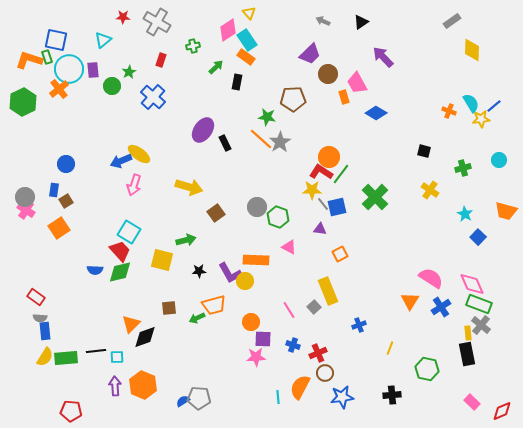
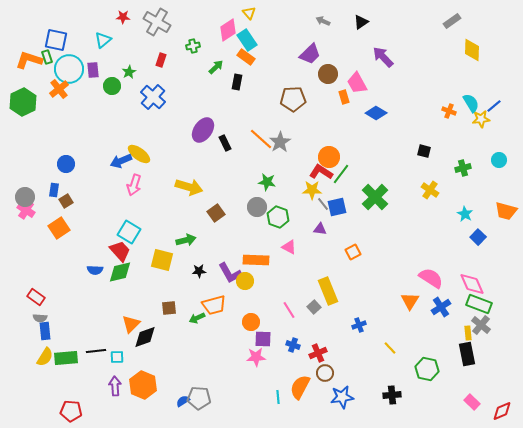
green star at (267, 117): moved 65 px down
orange square at (340, 254): moved 13 px right, 2 px up
yellow line at (390, 348): rotated 64 degrees counterclockwise
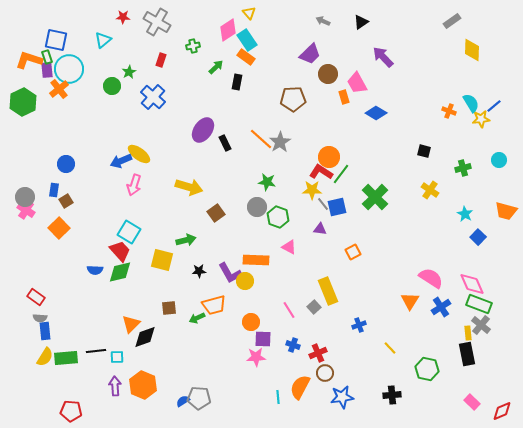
purple rectangle at (93, 70): moved 46 px left
orange square at (59, 228): rotated 10 degrees counterclockwise
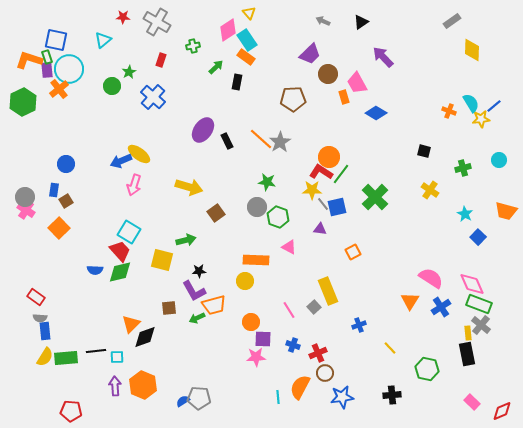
black rectangle at (225, 143): moved 2 px right, 2 px up
purple L-shape at (230, 273): moved 36 px left, 18 px down
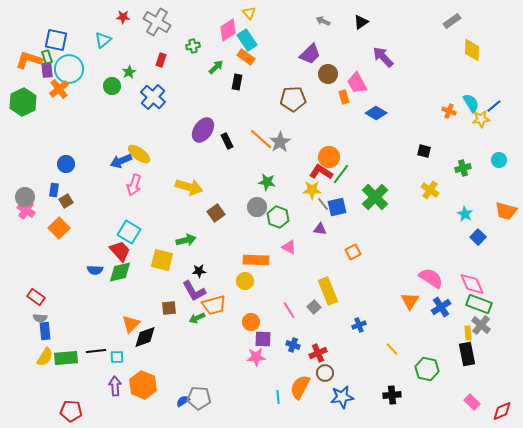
yellow line at (390, 348): moved 2 px right, 1 px down
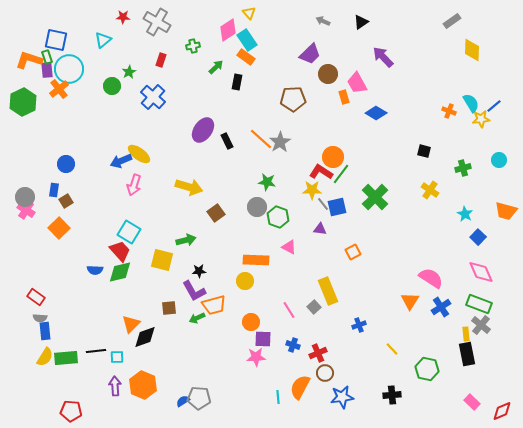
orange circle at (329, 157): moved 4 px right
pink diamond at (472, 284): moved 9 px right, 12 px up
yellow rectangle at (468, 333): moved 2 px left, 1 px down
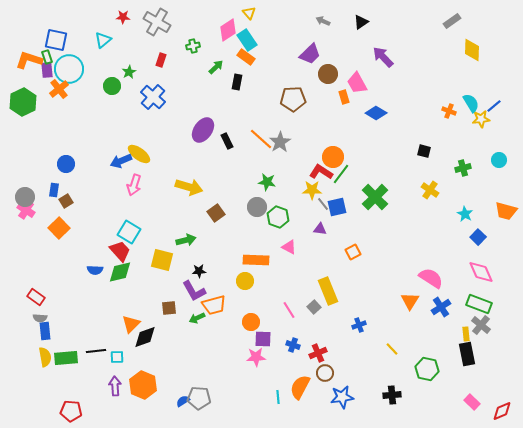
yellow semicircle at (45, 357): rotated 42 degrees counterclockwise
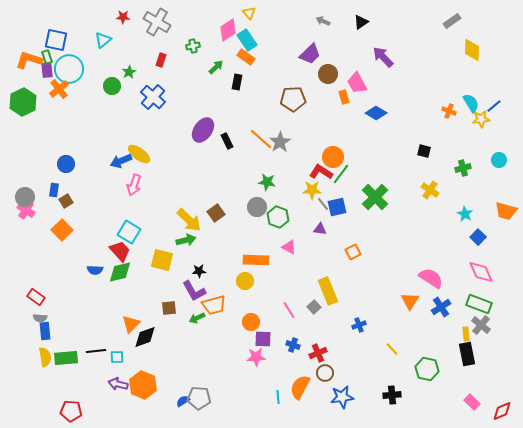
yellow arrow at (189, 187): moved 33 px down; rotated 28 degrees clockwise
orange square at (59, 228): moved 3 px right, 2 px down
purple arrow at (115, 386): moved 3 px right, 2 px up; rotated 72 degrees counterclockwise
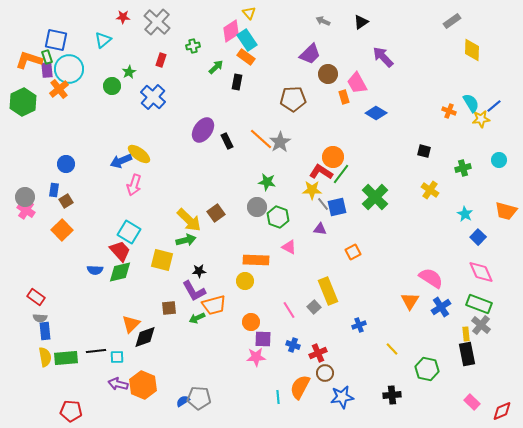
gray cross at (157, 22): rotated 12 degrees clockwise
pink diamond at (228, 30): moved 3 px right, 1 px down
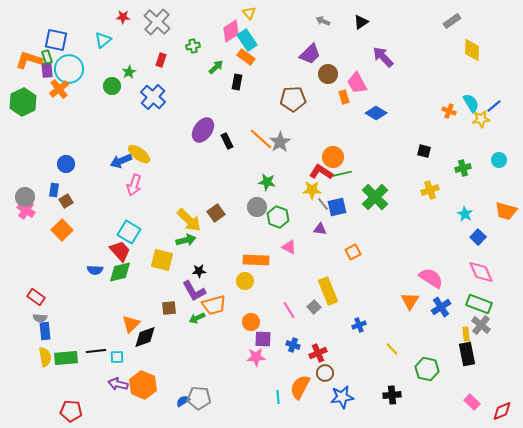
green line at (341, 174): rotated 40 degrees clockwise
yellow cross at (430, 190): rotated 36 degrees clockwise
